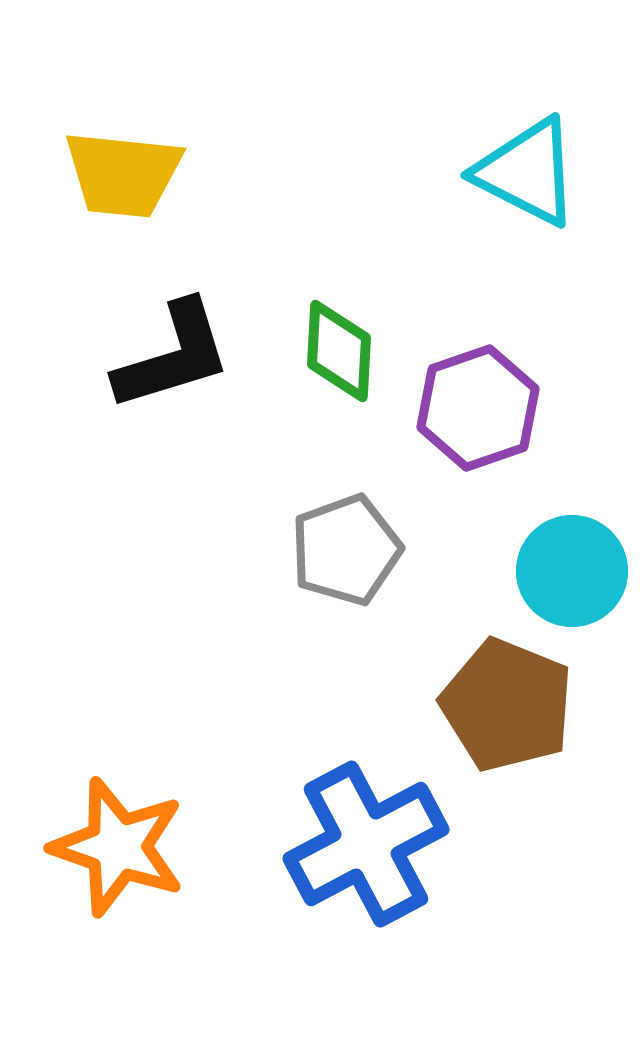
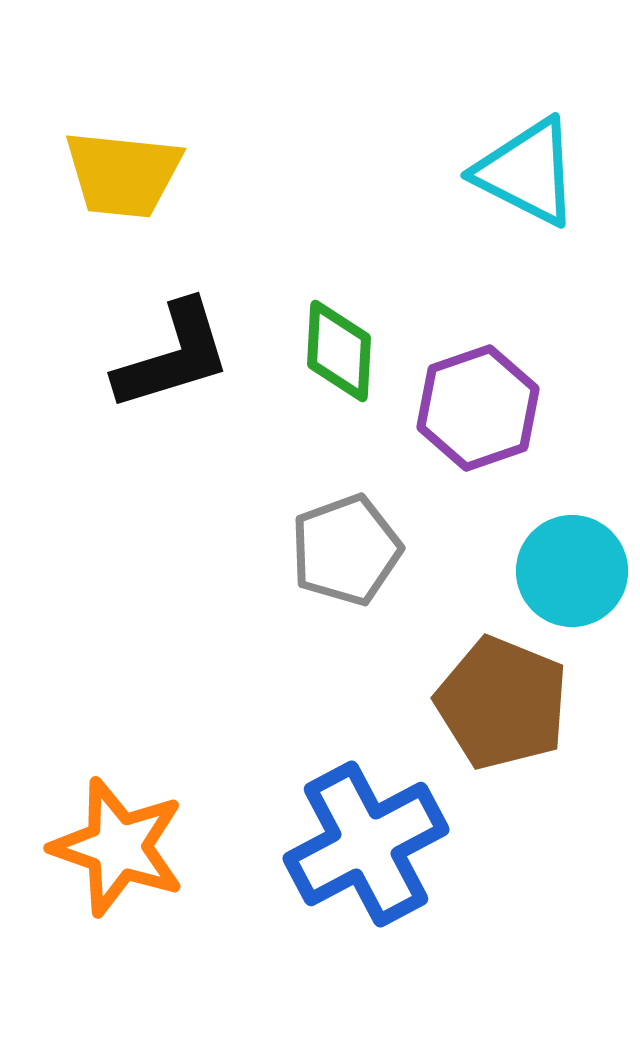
brown pentagon: moved 5 px left, 2 px up
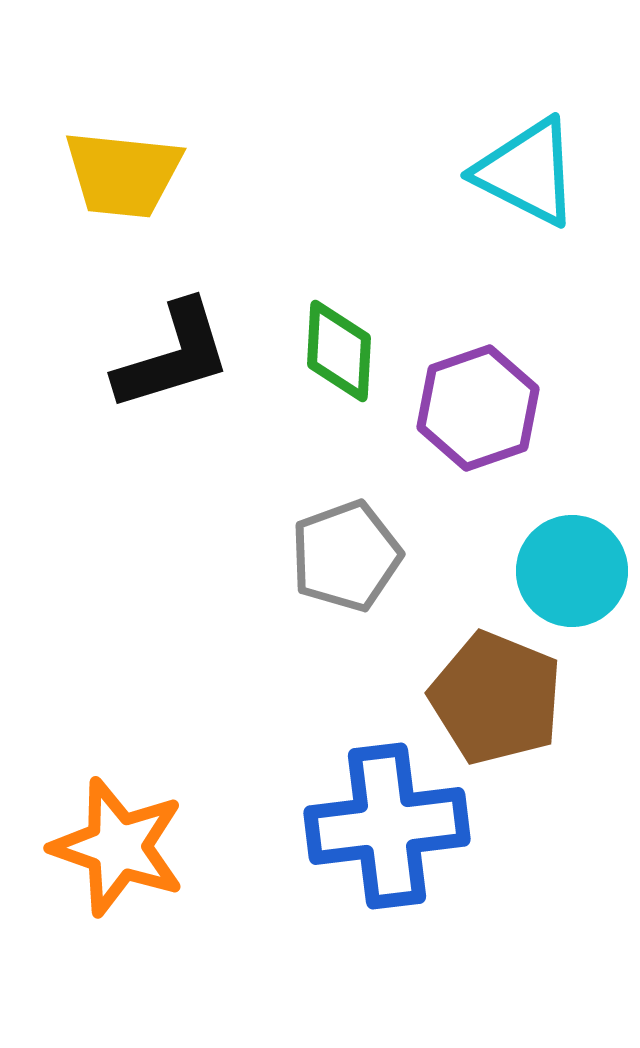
gray pentagon: moved 6 px down
brown pentagon: moved 6 px left, 5 px up
blue cross: moved 21 px right, 18 px up; rotated 21 degrees clockwise
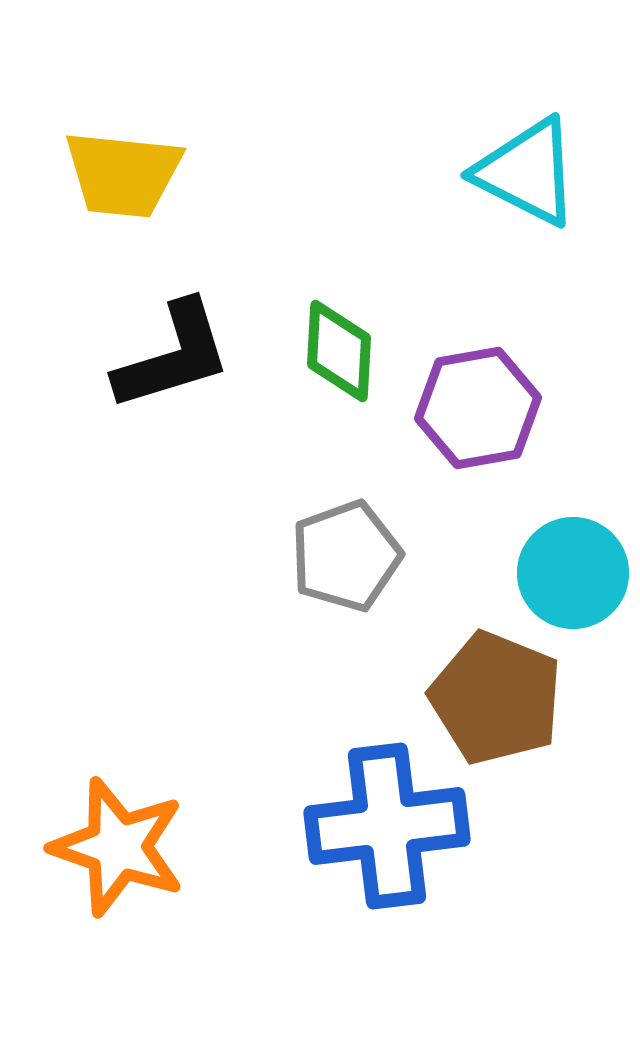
purple hexagon: rotated 9 degrees clockwise
cyan circle: moved 1 px right, 2 px down
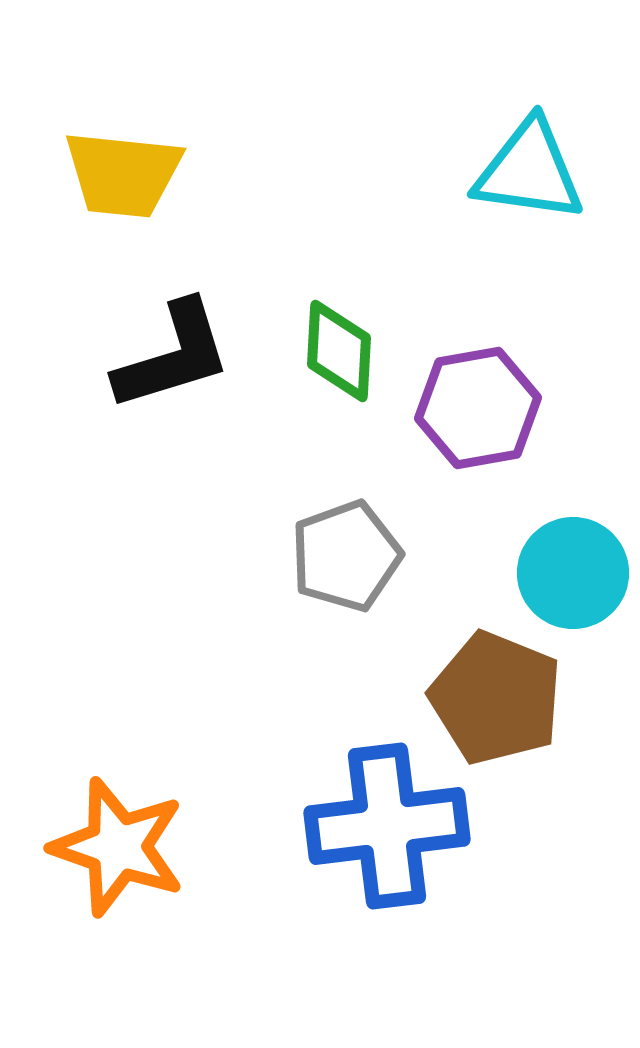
cyan triangle: moved 2 px right, 1 px up; rotated 19 degrees counterclockwise
